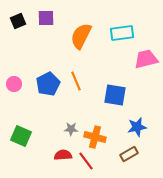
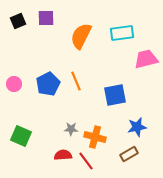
blue square: rotated 20 degrees counterclockwise
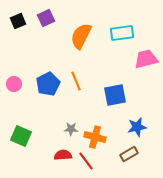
purple square: rotated 24 degrees counterclockwise
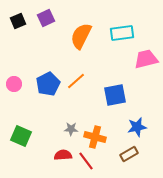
orange line: rotated 72 degrees clockwise
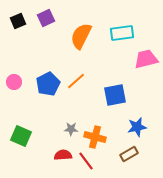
pink circle: moved 2 px up
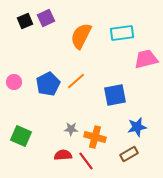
black square: moved 7 px right
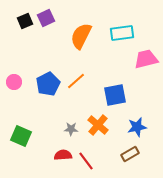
orange cross: moved 3 px right, 12 px up; rotated 25 degrees clockwise
brown rectangle: moved 1 px right
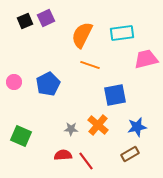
orange semicircle: moved 1 px right, 1 px up
orange line: moved 14 px right, 16 px up; rotated 60 degrees clockwise
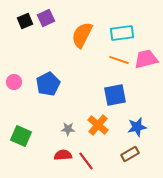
orange line: moved 29 px right, 5 px up
gray star: moved 3 px left
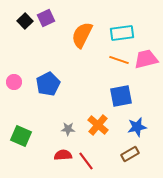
black square: rotated 21 degrees counterclockwise
blue square: moved 6 px right, 1 px down
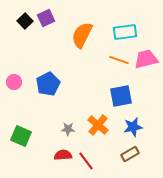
cyan rectangle: moved 3 px right, 1 px up
blue star: moved 4 px left
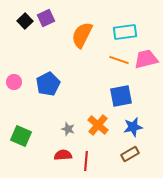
gray star: rotated 16 degrees clockwise
red line: rotated 42 degrees clockwise
